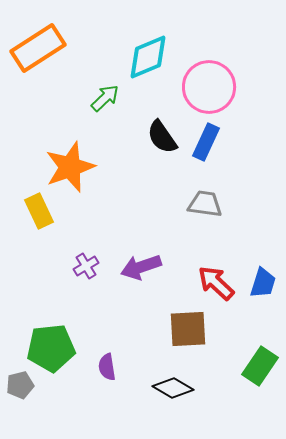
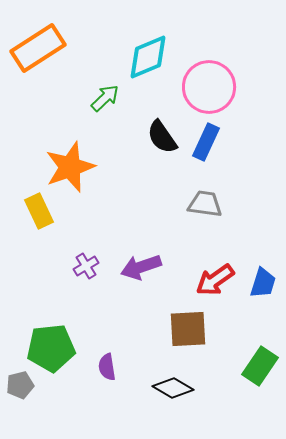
red arrow: moved 1 px left, 3 px up; rotated 78 degrees counterclockwise
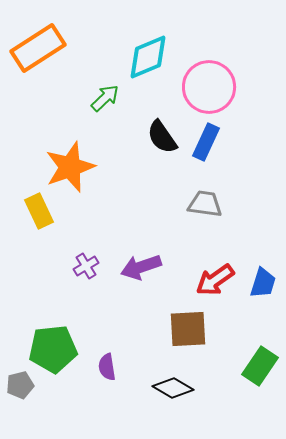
green pentagon: moved 2 px right, 1 px down
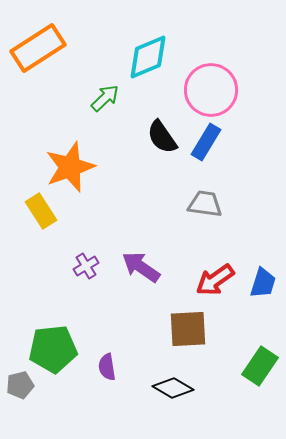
pink circle: moved 2 px right, 3 px down
blue rectangle: rotated 6 degrees clockwise
yellow rectangle: moved 2 px right; rotated 8 degrees counterclockwise
purple arrow: rotated 54 degrees clockwise
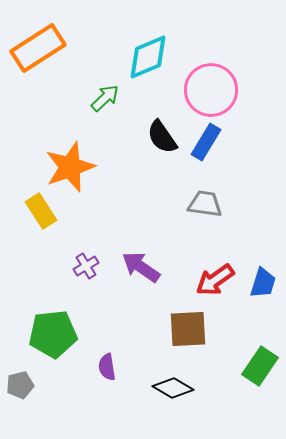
green pentagon: moved 15 px up
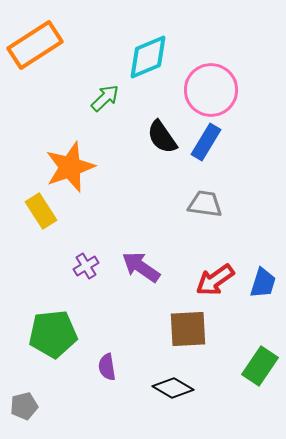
orange rectangle: moved 3 px left, 3 px up
gray pentagon: moved 4 px right, 21 px down
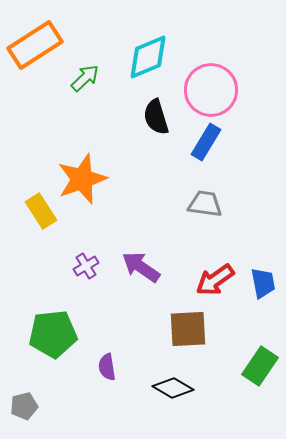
green arrow: moved 20 px left, 20 px up
black semicircle: moved 6 px left, 20 px up; rotated 18 degrees clockwise
orange star: moved 12 px right, 12 px down
blue trapezoid: rotated 28 degrees counterclockwise
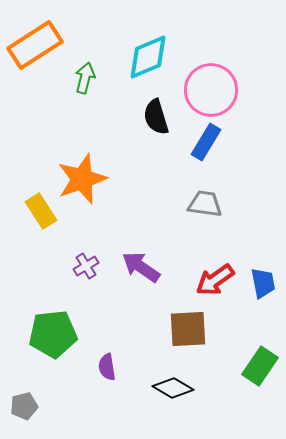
green arrow: rotated 32 degrees counterclockwise
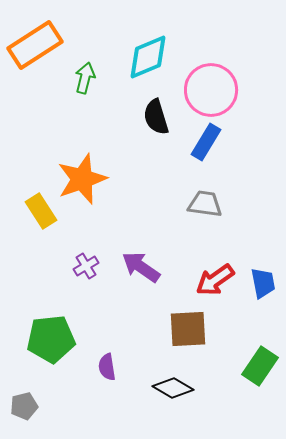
green pentagon: moved 2 px left, 5 px down
